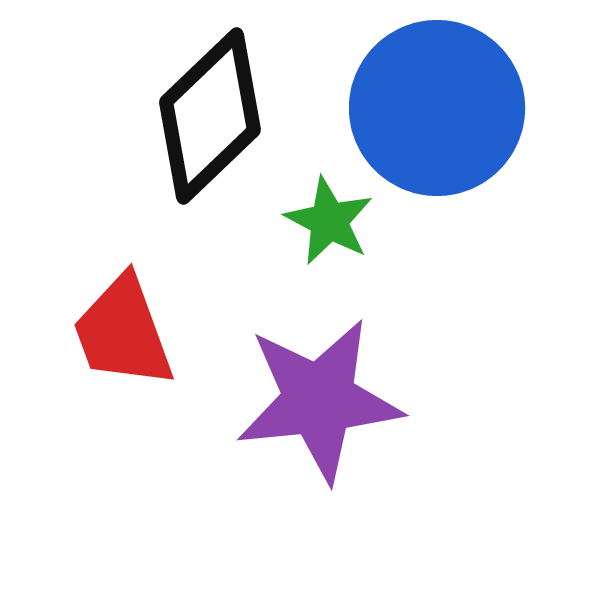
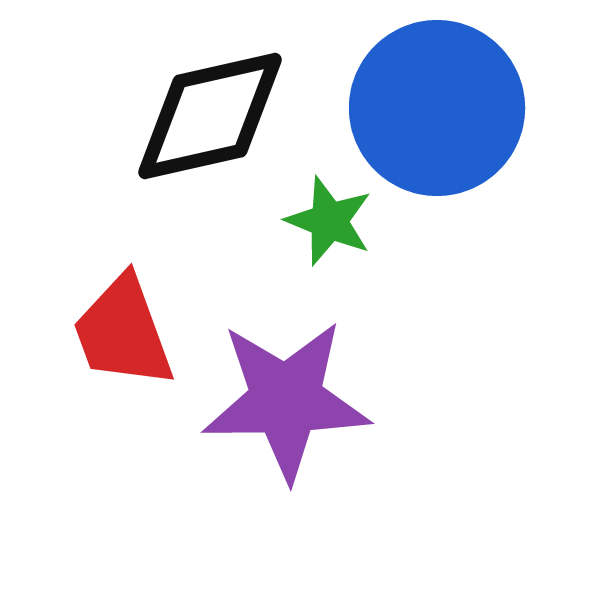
black diamond: rotated 31 degrees clockwise
green star: rotated 6 degrees counterclockwise
purple star: moved 33 px left; rotated 5 degrees clockwise
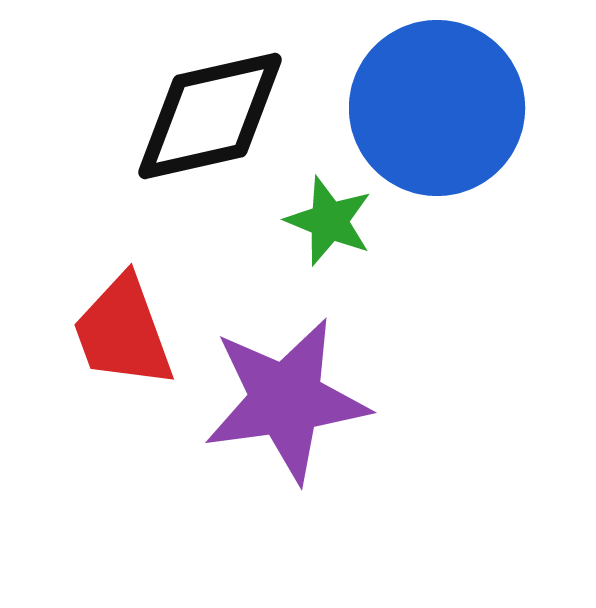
purple star: rotated 7 degrees counterclockwise
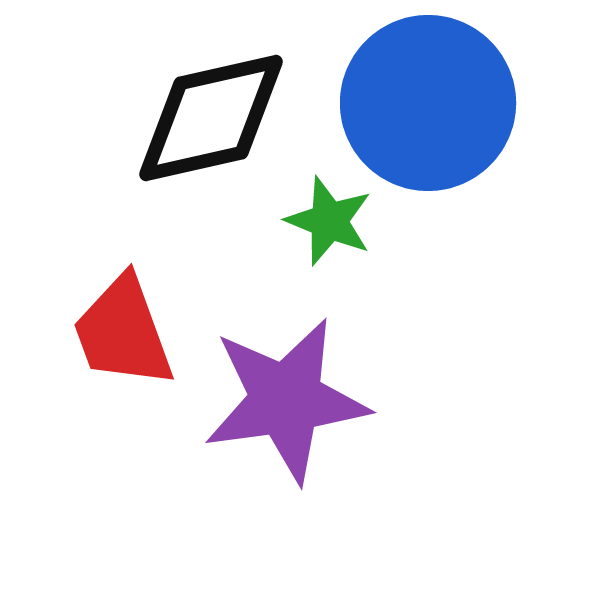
blue circle: moved 9 px left, 5 px up
black diamond: moved 1 px right, 2 px down
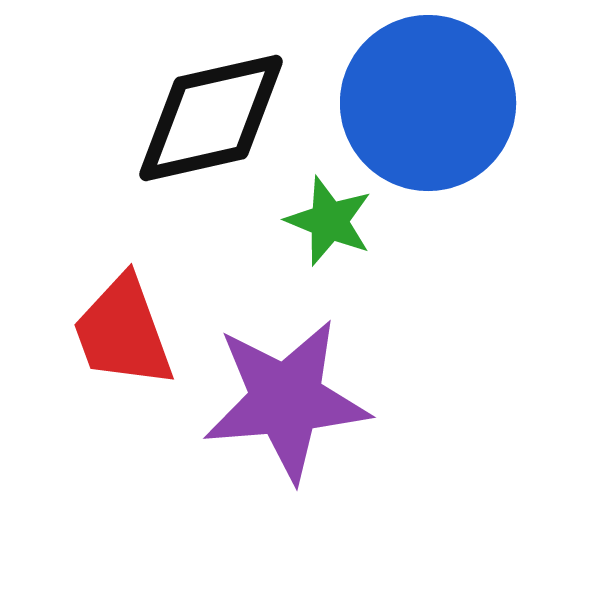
purple star: rotated 3 degrees clockwise
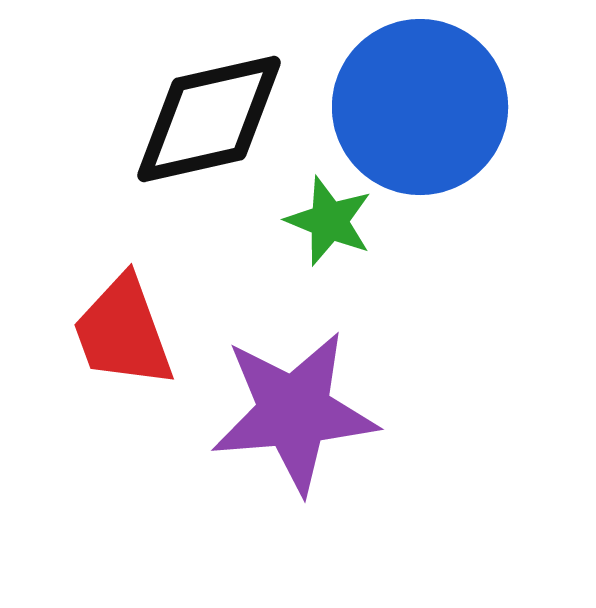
blue circle: moved 8 px left, 4 px down
black diamond: moved 2 px left, 1 px down
purple star: moved 8 px right, 12 px down
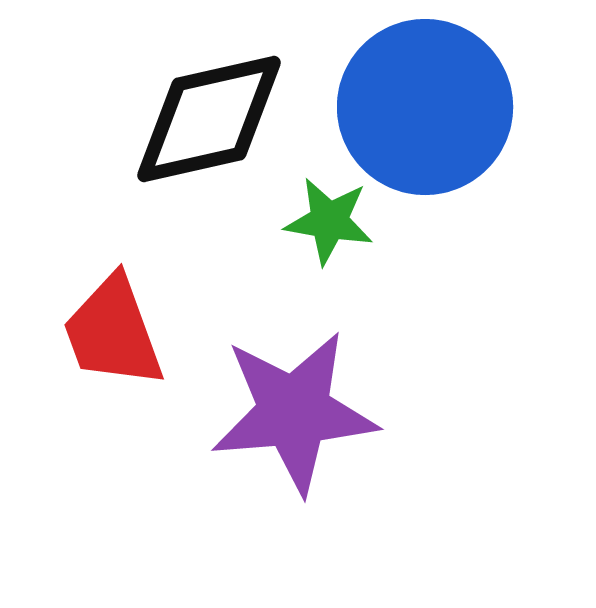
blue circle: moved 5 px right
green star: rotated 12 degrees counterclockwise
red trapezoid: moved 10 px left
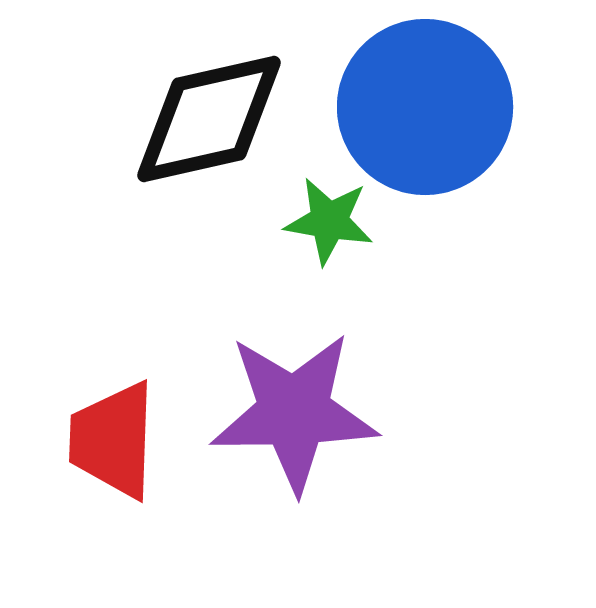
red trapezoid: moved 108 px down; rotated 22 degrees clockwise
purple star: rotated 4 degrees clockwise
